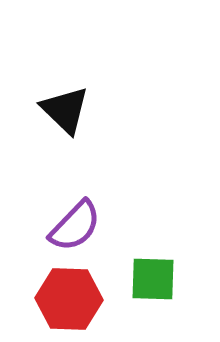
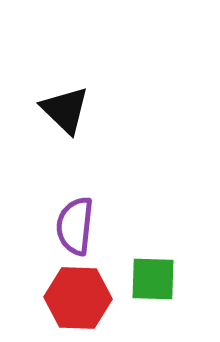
purple semicircle: rotated 142 degrees clockwise
red hexagon: moved 9 px right, 1 px up
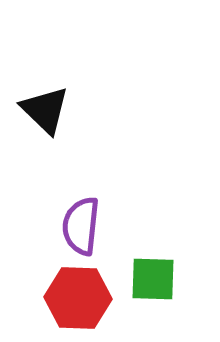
black triangle: moved 20 px left
purple semicircle: moved 6 px right
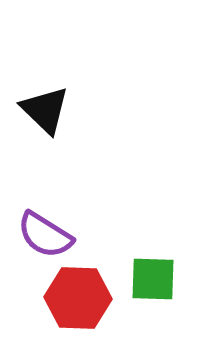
purple semicircle: moved 36 px left, 9 px down; rotated 64 degrees counterclockwise
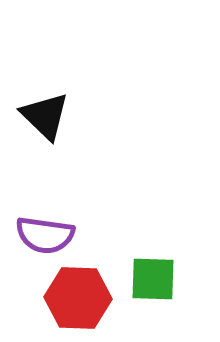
black triangle: moved 6 px down
purple semicircle: rotated 24 degrees counterclockwise
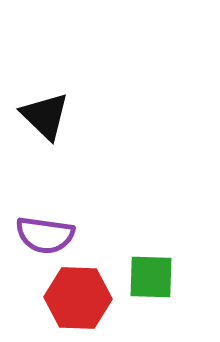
green square: moved 2 px left, 2 px up
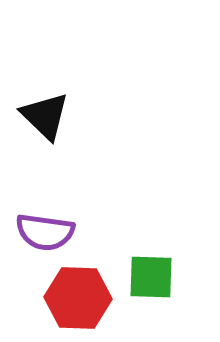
purple semicircle: moved 3 px up
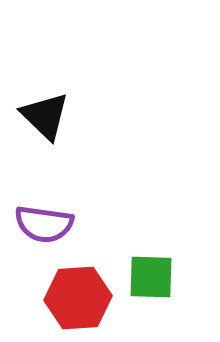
purple semicircle: moved 1 px left, 8 px up
red hexagon: rotated 6 degrees counterclockwise
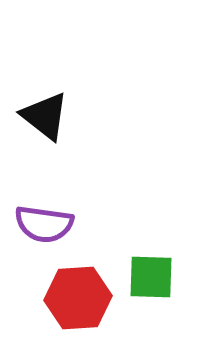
black triangle: rotated 6 degrees counterclockwise
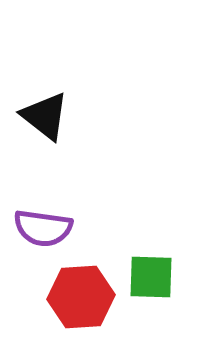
purple semicircle: moved 1 px left, 4 px down
red hexagon: moved 3 px right, 1 px up
